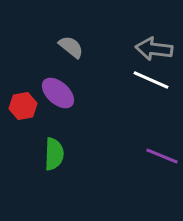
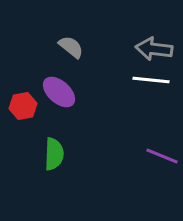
white line: rotated 18 degrees counterclockwise
purple ellipse: moved 1 px right, 1 px up
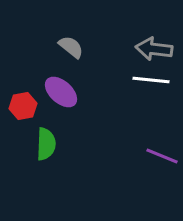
purple ellipse: moved 2 px right
green semicircle: moved 8 px left, 10 px up
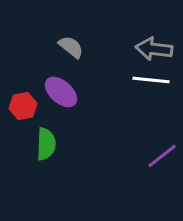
purple line: rotated 60 degrees counterclockwise
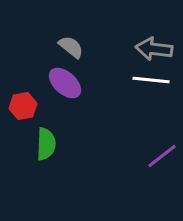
purple ellipse: moved 4 px right, 9 px up
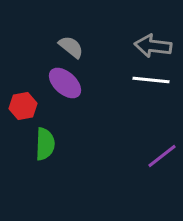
gray arrow: moved 1 px left, 3 px up
green semicircle: moved 1 px left
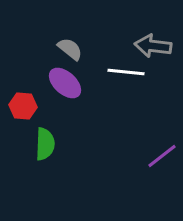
gray semicircle: moved 1 px left, 2 px down
white line: moved 25 px left, 8 px up
red hexagon: rotated 16 degrees clockwise
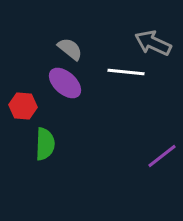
gray arrow: moved 3 px up; rotated 18 degrees clockwise
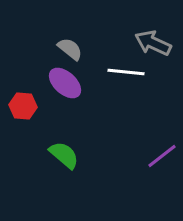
green semicircle: moved 19 px right, 11 px down; rotated 52 degrees counterclockwise
